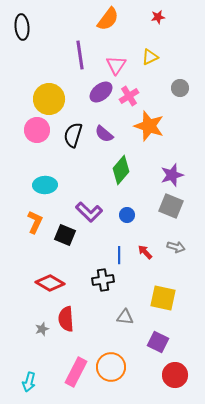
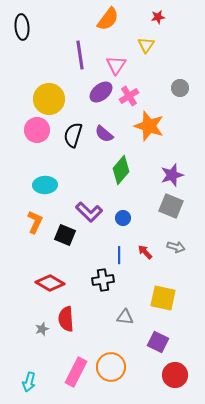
yellow triangle: moved 4 px left, 12 px up; rotated 30 degrees counterclockwise
blue circle: moved 4 px left, 3 px down
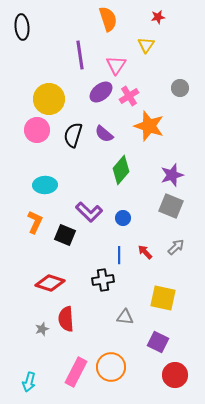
orange semicircle: rotated 55 degrees counterclockwise
gray arrow: rotated 60 degrees counterclockwise
red diamond: rotated 12 degrees counterclockwise
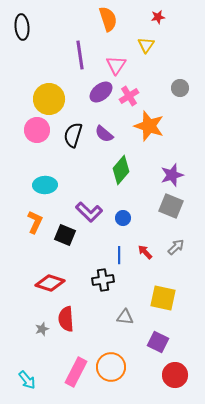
cyan arrow: moved 2 px left, 2 px up; rotated 54 degrees counterclockwise
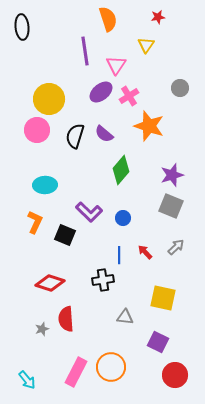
purple line: moved 5 px right, 4 px up
black semicircle: moved 2 px right, 1 px down
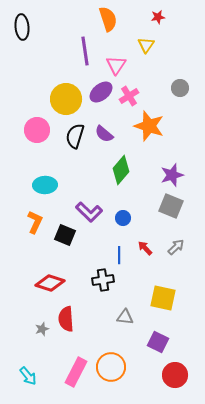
yellow circle: moved 17 px right
red arrow: moved 4 px up
cyan arrow: moved 1 px right, 4 px up
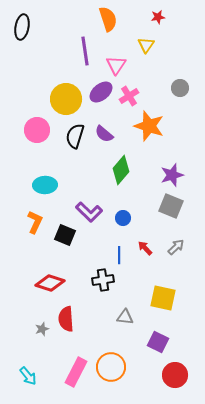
black ellipse: rotated 15 degrees clockwise
